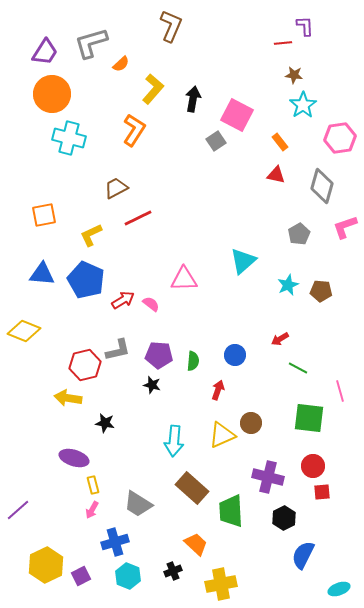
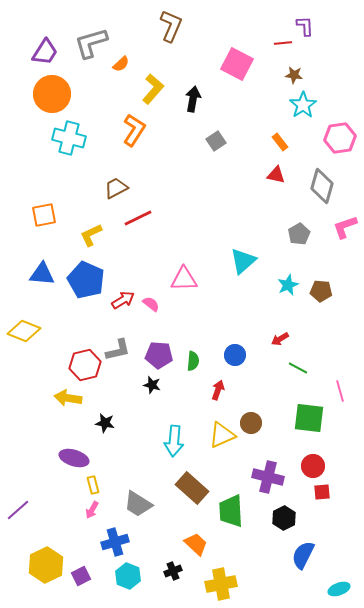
pink square at (237, 115): moved 51 px up
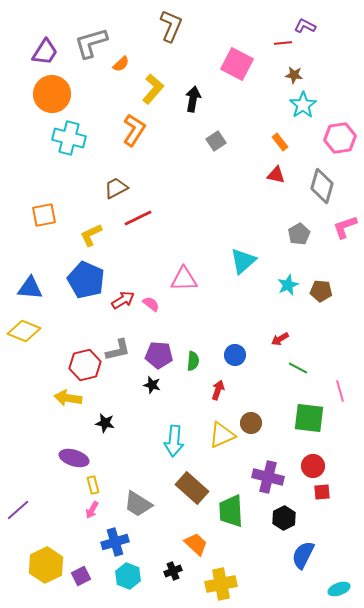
purple L-shape at (305, 26): rotated 60 degrees counterclockwise
blue triangle at (42, 274): moved 12 px left, 14 px down
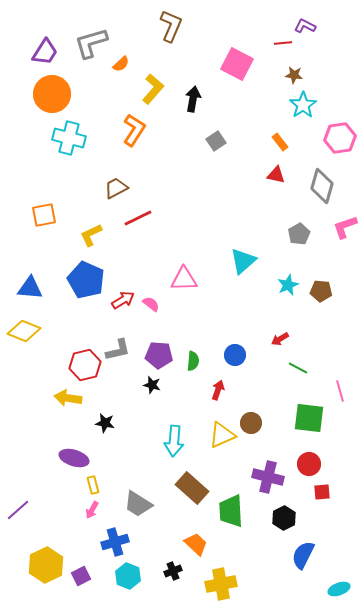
red circle at (313, 466): moved 4 px left, 2 px up
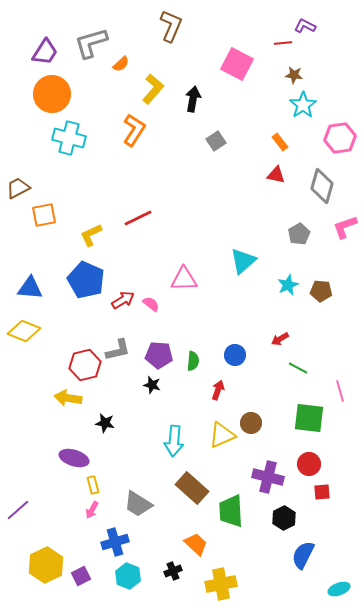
brown trapezoid at (116, 188): moved 98 px left
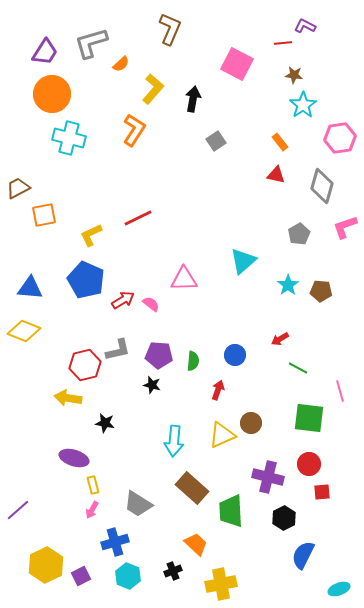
brown L-shape at (171, 26): moved 1 px left, 3 px down
cyan star at (288, 285): rotated 10 degrees counterclockwise
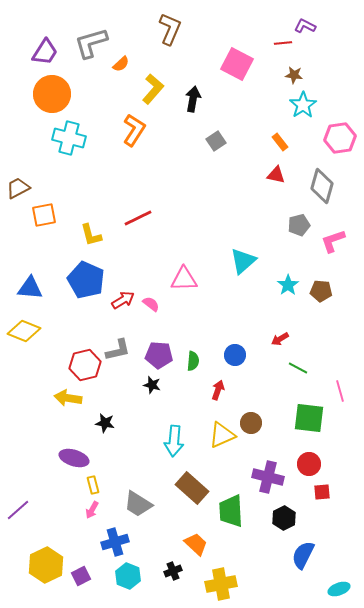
pink L-shape at (345, 227): moved 12 px left, 14 px down
gray pentagon at (299, 234): moved 9 px up; rotated 15 degrees clockwise
yellow L-shape at (91, 235): rotated 80 degrees counterclockwise
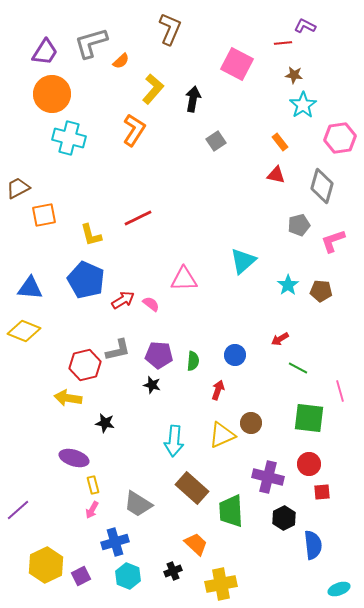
orange semicircle at (121, 64): moved 3 px up
blue semicircle at (303, 555): moved 10 px right, 10 px up; rotated 148 degrees clockwise
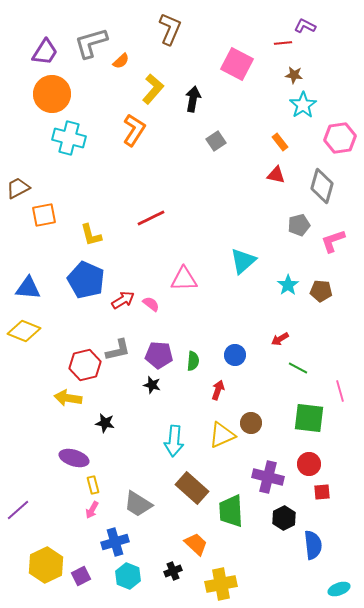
red line at (138, 218): moved 13 px right
blue triangle at (30, 288): moved 2 px left
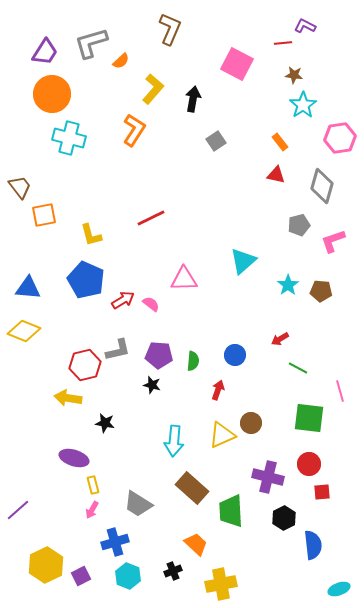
brown trapezoid at (18, 188): moved 2 px right, 1 px up; rotated 80 degrees clockwise
